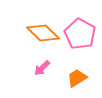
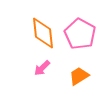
orange diamond: rotated 40 degrees clockwise
orange trapezoid: moved 2 px right, 2 px up
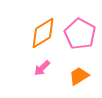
orange diamond: rotated 64 degrees clockwise
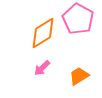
pink pentagon: moved 2 px left, 15 px up
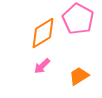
pink arrow: moved 2 px up
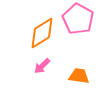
orange diamond: moved 1 px left
orange trapezoid: rotated 40 degrees clockwise
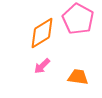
orange trapezoid: moved 1 px left, 1 px down
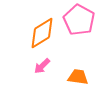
pink pentagon: moved 1 px right, 1 px down
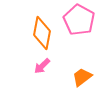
orange diamond: rotated 48 degrees counterclockwise
orange trapezoid: moved 4 px right; rotated 45 degrees counterclockwise
